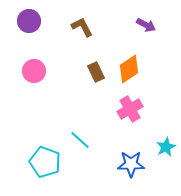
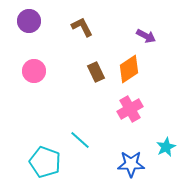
purple arrow: moved 11 px down
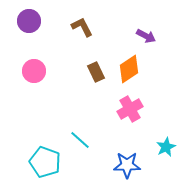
blue star: moved 4 px left, 1 px down
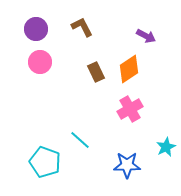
purple circle: moved 7 px right, 8 px down
pink circle: moved 6 px right, 9 px up
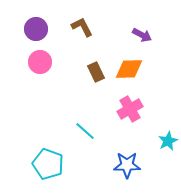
purple arrow: moved 4 px left, 1 px up
orange diamond: rotated 32 degrees clockwise
cyan line: moved 5 px right, 9 px up
cyan star: moved 2 px right, 6 px up
cyan pentagon: moved 3 px right, 2 px down
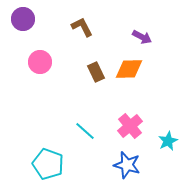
purple circle: moved 13 px left, 10 px up
purple arrow: moved 2 px down
pink cross: moved 17 px down; rotated 10 degrees counterclockwise
blue star: rotated 16 degrees clockwise
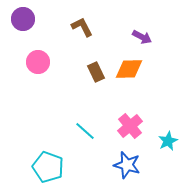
pink circle: moved 2 px left
cyan pentagon: moved 3 px down
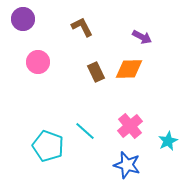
cyan pentagon: moved 21 px up
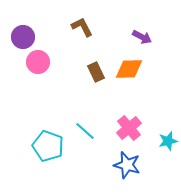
purple circle: moved 18 px down
pink cross: moved 1 px left, 2 px down
cyan star: rotated 12 degrees clockwise
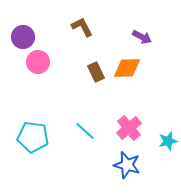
orange diamond: moved 2 px left, 1 px up
cyan pentagon: moved 15 px left, 9 px up; rotated 12 degrees counterclockwise
